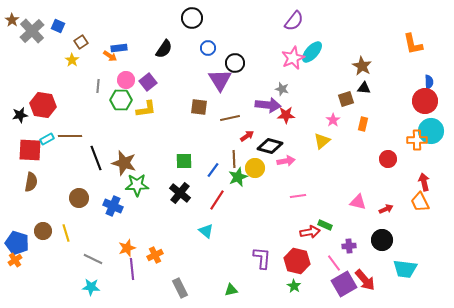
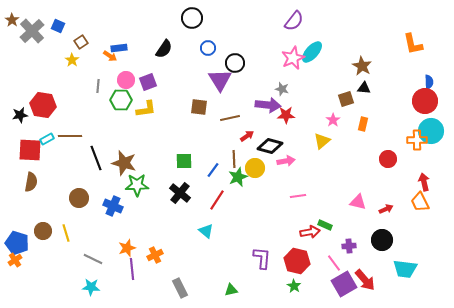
purple square at (148, 82): rotated 18 degrees clockwise
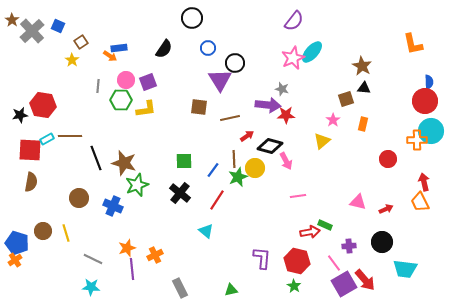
pink arrow at (286, 161): rotated 72 degrees clockwise
green star at (137, 185): rotated 20 degrees counterclockwise
black circle at (382, 240): moved 2 px down
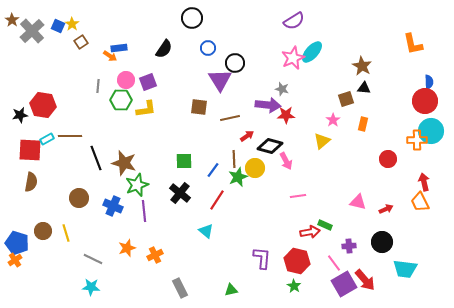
purple semicircle at (294, 21): rotated 20 degrees clockwise
yellow star at (72, 60): moved 36 px up
purple line at (132, 269): moved 12 px right, 58 px up
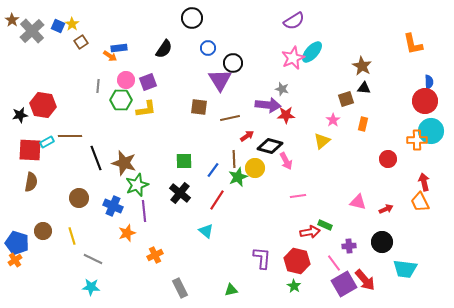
black circle at (235, 63): moved 2 px left
cyan rectangle at (47, 139): moved 3 px down
yellow line at (66, 233): moved 6 px right, 3 px down
orange star at (127, 248): moved 15 px up
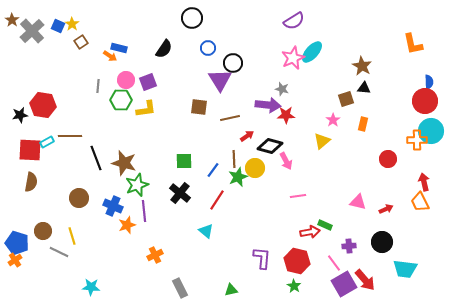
blue rectangle at (119, 48): rotated 21 degrees clockwise
orange star at (127, 233): moved 8 px up
gray line at (93, 259): moved 34 px left, 7 px up
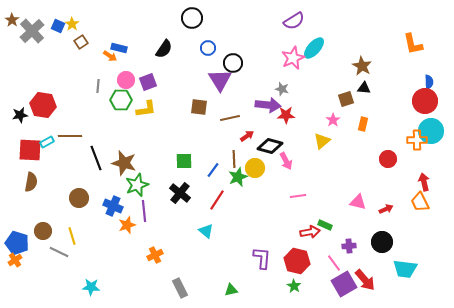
cyan ellipse at (312, 52): moved 2 px right, 4 px up
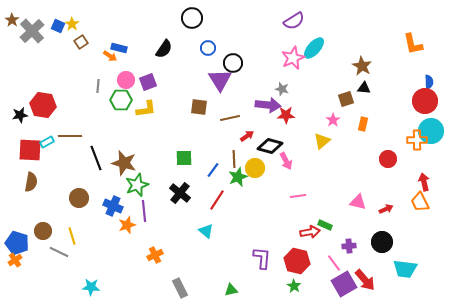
green square at (184, 161): moved 3 px up
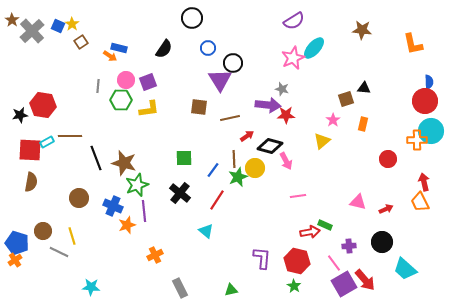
brown star at (362, 66): moved 36 px up; rotated 24 degrees counterclockwise
yellow L-shape at (146, 109): moved 3 px right
cyan trapezoid at (405, 269): rotated 35 degrees clockwise
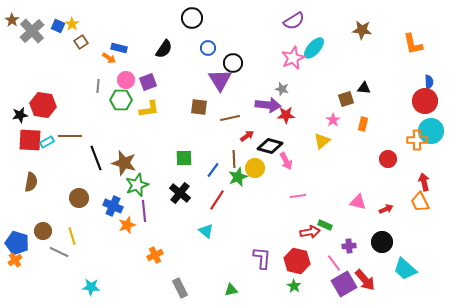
orange arrow at (110, 56): moved 1 px left, 2 px down
red square at (30, 150): moved 10 px up
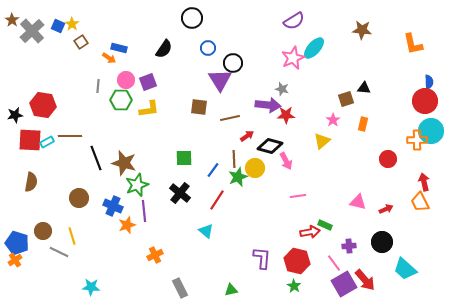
black star at (20, 115): moved 5 px left
